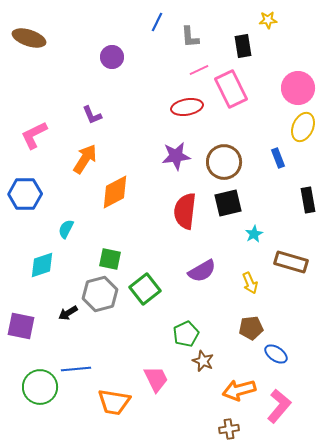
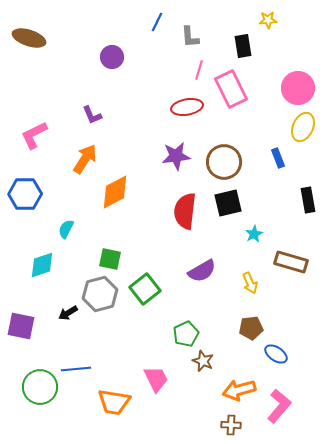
pink line at (199, 70): rotated 48 degrees counterclockwise
brown cross at (229, 429): moved 2 px right, 4 px up; rotated 12 degrees clockwise
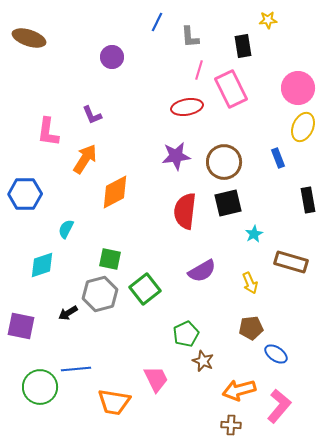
pink L-shape at (34, 135): moved 14 px right, 3 px up; rotated 56 degrees counterclockwise
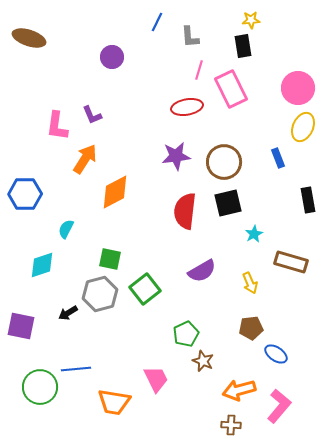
yellow star at (268, 20): moved 17 px left
pink L-shape at (48, 132): moved 9 px right, 6 px up
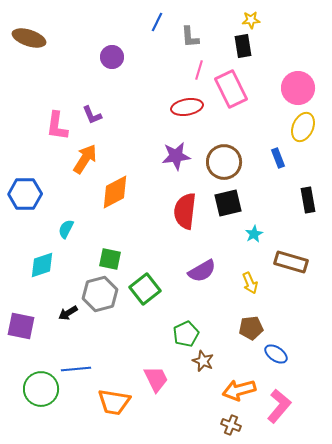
green circle at (40, 387): moved 1 px right, 2 px down
brown cross at (231, 425): rotated 18 degrees clockwise
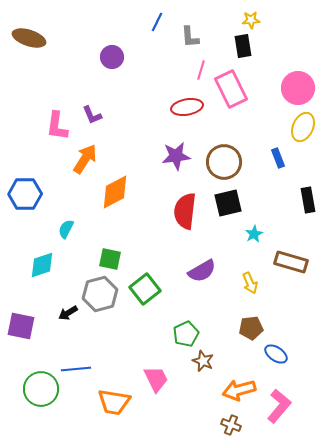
pink line at (199, 70): moved 2 px right
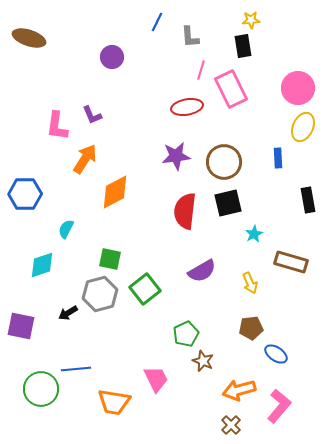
blue rectangle at (278, 158): rotated 18 degrees clockwise
brown cross at (231, 425): rotated 24 degrees clockwise
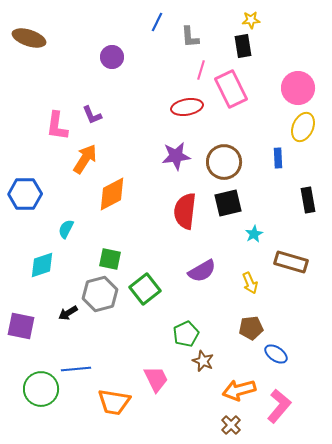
orange diamond at (115, 192): moved 3 px left, 2 px down
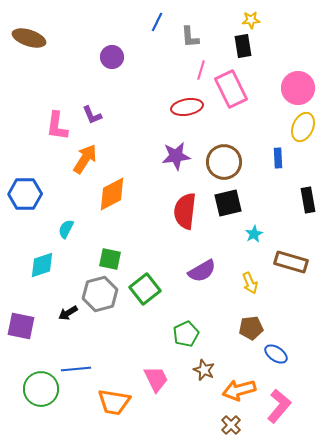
brown star at (203, 361): moved 1 px right, 9 px down
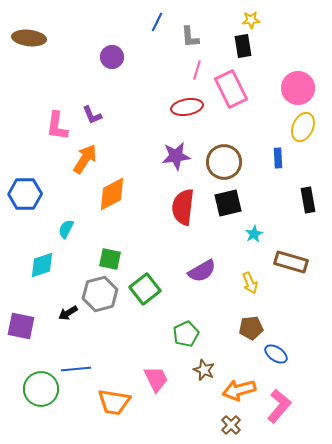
brown ellipse at (29, 38): rotated 12 degrees counterclockwise
pink line at (201, 70): moved 4 px left
red semicircle at (185, 211): moved 2 px left, 4 px up
